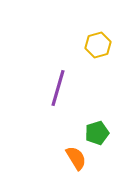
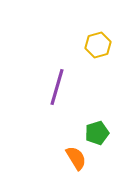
purple line: moved 1 px left, 1 px up
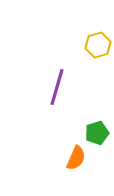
orange semicircle: rotated 55 degrees clockwise
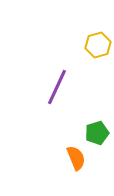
purple line: rotated 9 degrees clockwise
orange semicircle: rotated 45 degrees counterclockwise
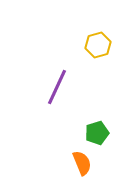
orange semicircle: moved 6 px right, 5 px down
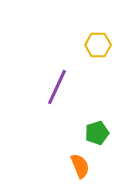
yellow hexagon: rotated 15 degrees clockwise
orange semicircle: moved 2 px left, 3 px down
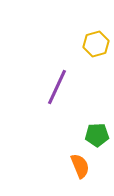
yellow hexagon: moved 2 px left, 1 px up; rotated 15 degrees counterclockwise
green pentagon: moved 2 px down; rotated 15 degrees clockwise
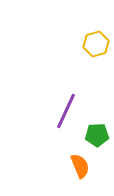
purple line: moved 9 px right, 24 px down
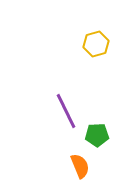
purple line: rotated 51 degrees counterclockwise
